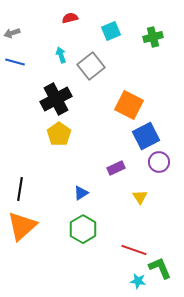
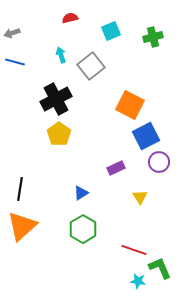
orange square: moved 1 px right
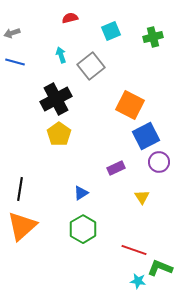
yellow triangle: moved 2 px right
green L-shape: rotated 45 degrees counterclockwise
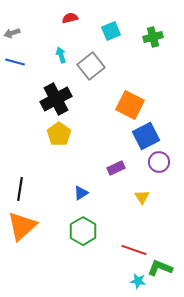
green hexagon: moved 2 px down
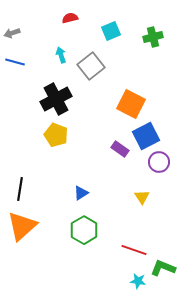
orange square: moved 1 px right, 1 px up
yellow pentagon: moved 3 px left, 1 px down; rotated 15 degrees counterclockwise
purple rectangle: moved 4 px right, 19 px up; rotated 60 degrees clockwise
green hexagon: moved 1 px right, 1 px up
green L-shape: moved 3 px right
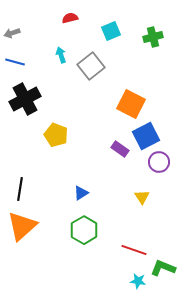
black cross: moved 31 px left
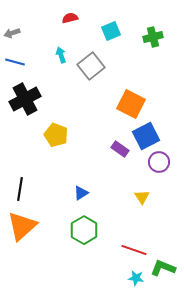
cyan star: moved 2 px left, 3 px up
